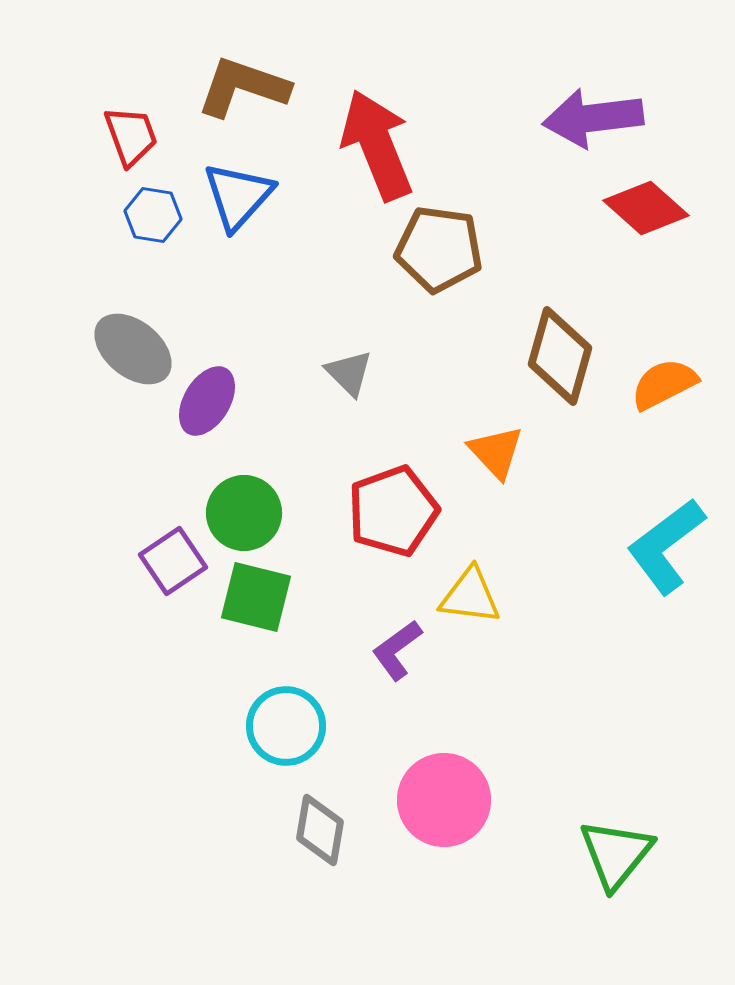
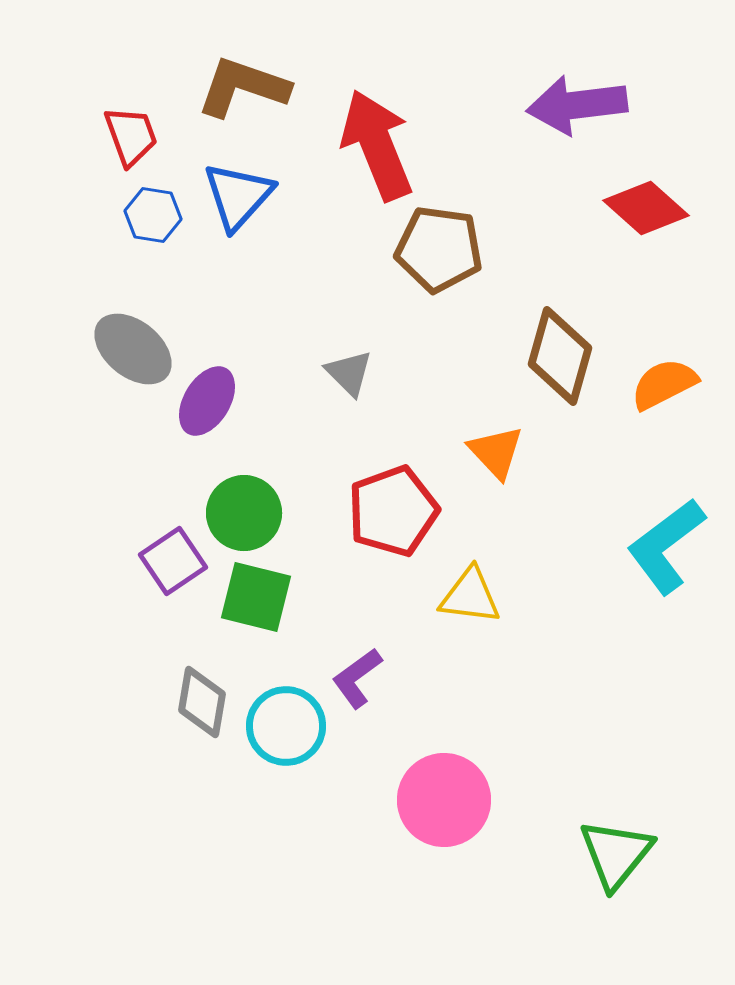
purple arrow: moved 16 px left, 13 px up
purple L-shape: moved 40 px left, 28 px down
gray diamond: moved 118 px left, 128 px up
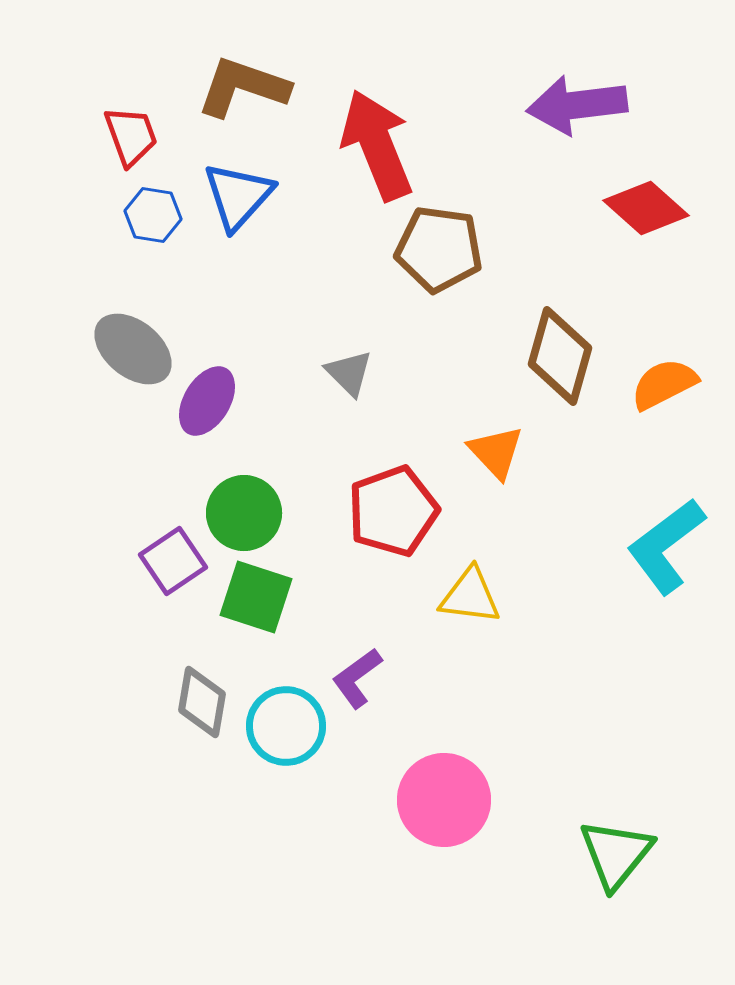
green square: rotated 4 degrees clockwise
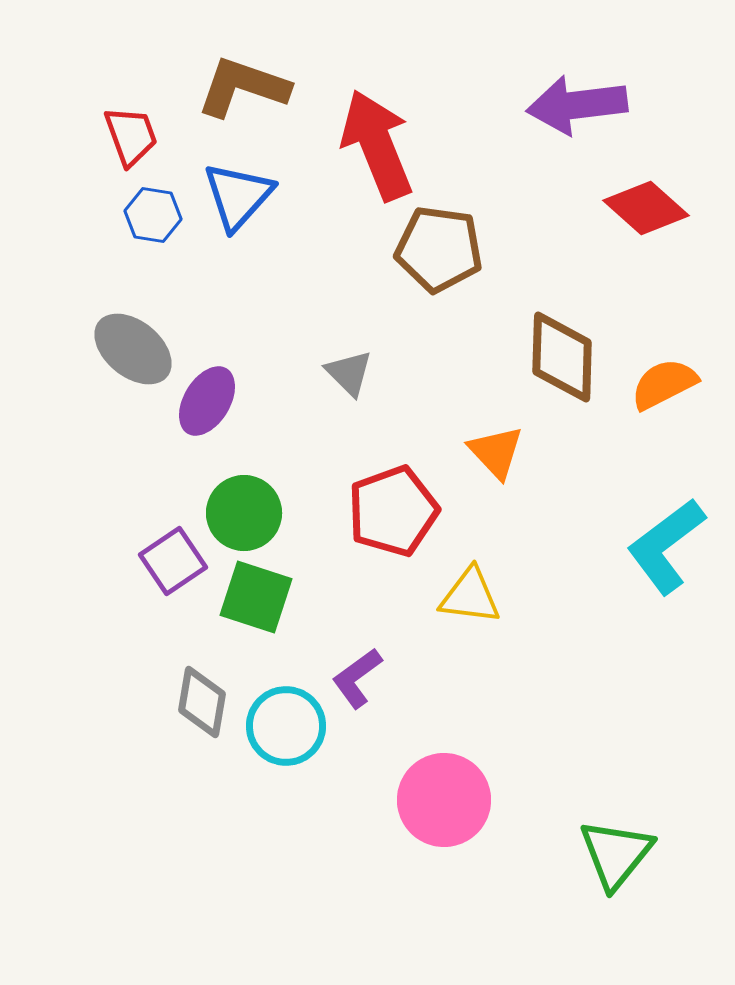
brown diamond: moved 2 px right, 1 px down; rotated 14 degrees counterclockwise
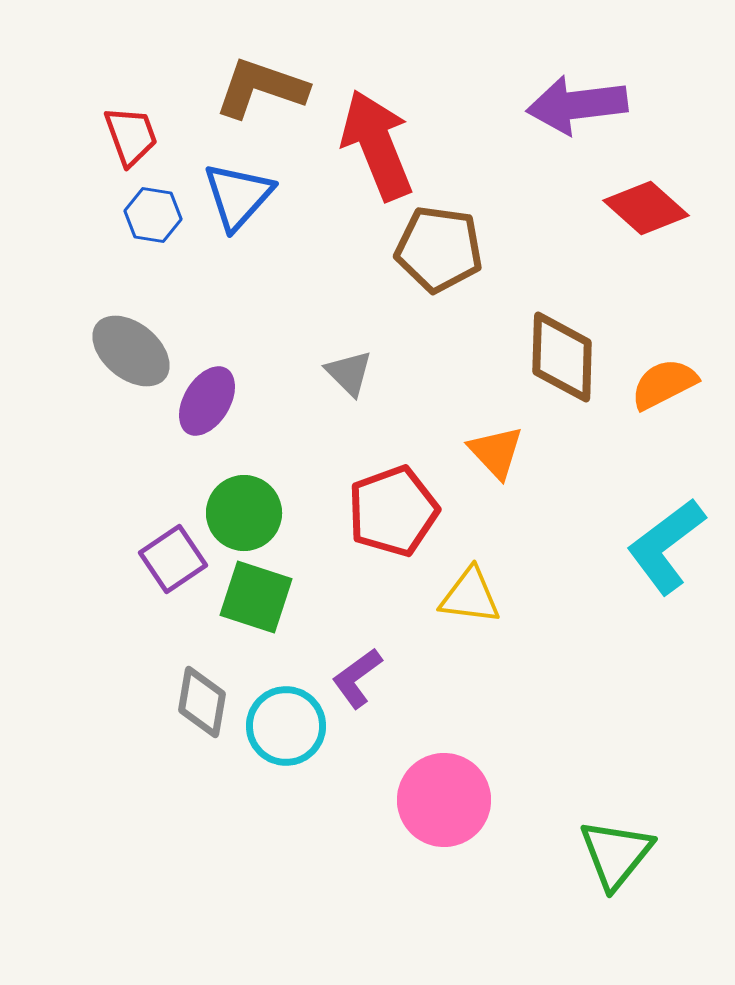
brown L-shape: moved 18 px right, 1 px down
gray ellipse: moved 2 px left, 2 px down
purple square: moved 2 px up
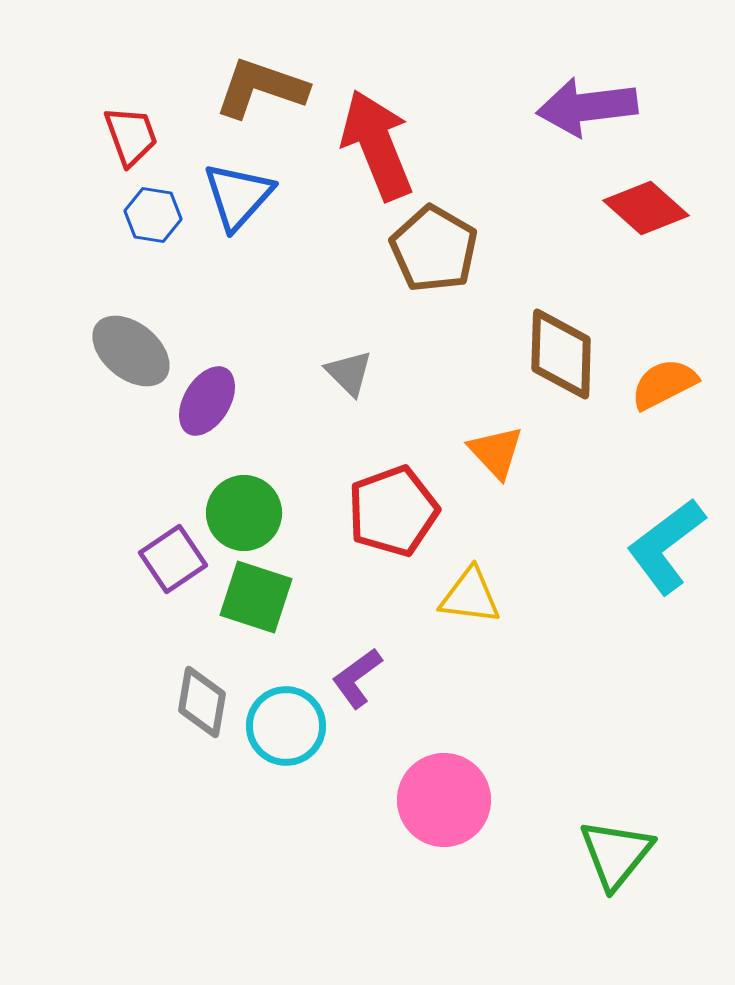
purple arrow: moved 10 px right, 2 px down
brown pentagon: moved 5 px left; rotated 22 degrees clockwise
brown diamond: moved 1 px left, 3 px up
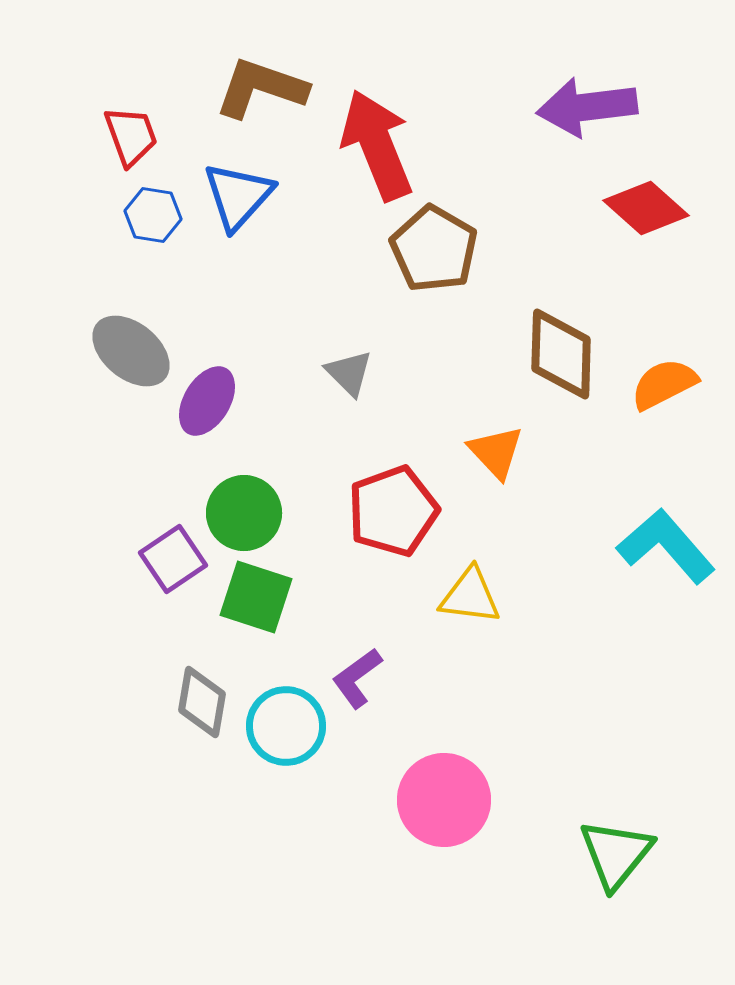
cyan L-shape: rotated 86 degrees clockwise
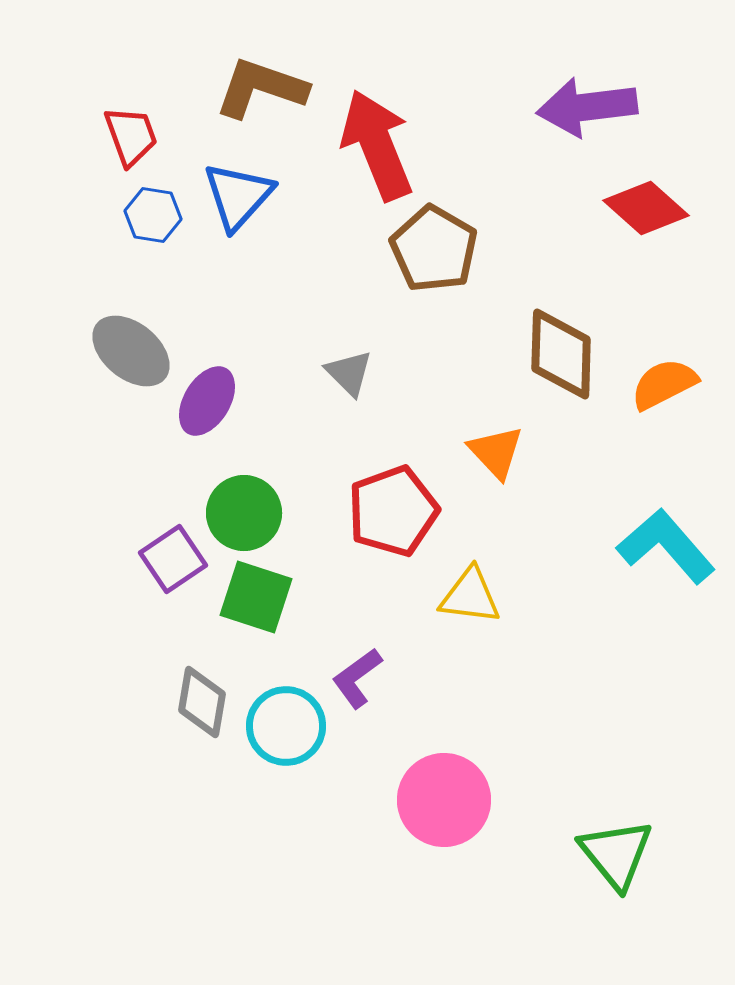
green triangle: rotated 18 degrees counterclockwise
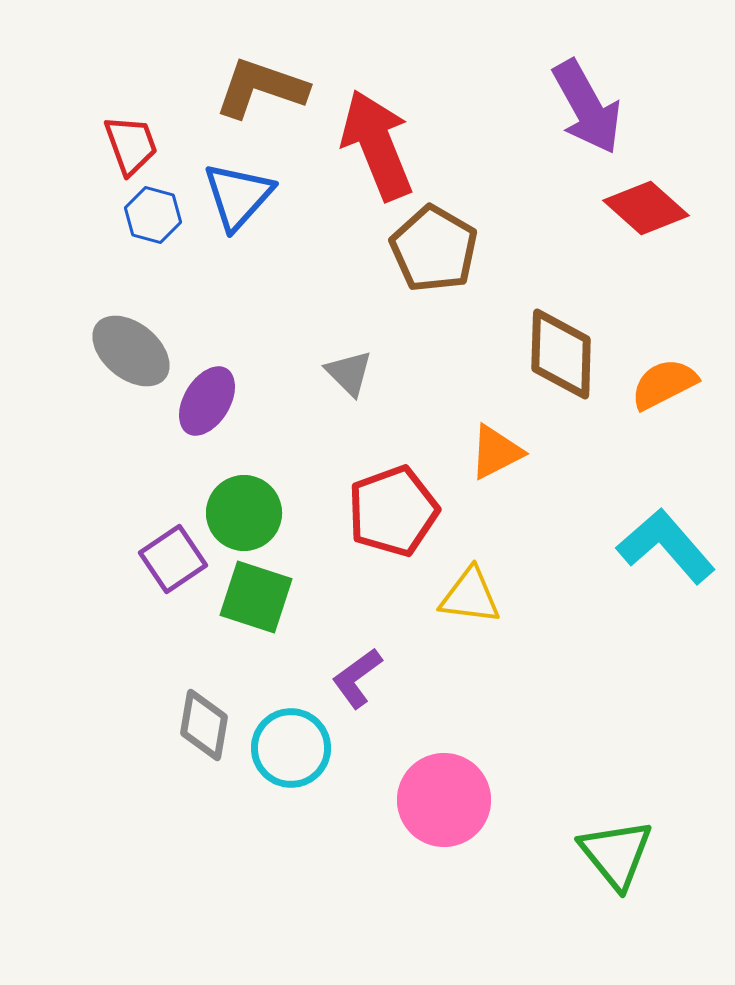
purple arrow: rotated 112 degrees counterclockwise
red trapezoid: moved 9 px down
blue hexagon: rotated 6 degrees clockwise
orange triangle: rotated 46 degrees clockwise
gray diamond: moved 2 px right, 23 px down
cyan circle: moved 5 px right, 22 px down
